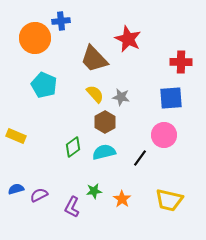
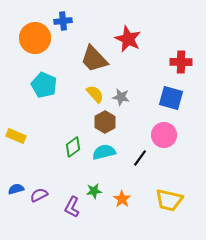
blue cross: moved 2 px right
blue square: rotated 20 degrees clockwise
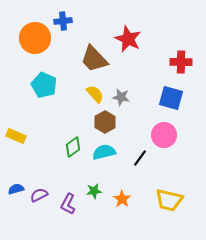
purple L-shape: moved 4 px left, 3 px up
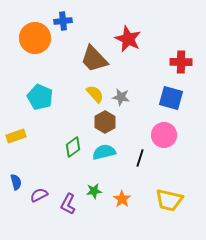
cyan pentagon: moved 4 px left, 12 px down
yellow rectangle: rotated 42 degrees counterclockwise
black line: rotated 18 degrees counterclockwise
blue semicircle: moved 7 px up; rotated 91 degrees clockwise
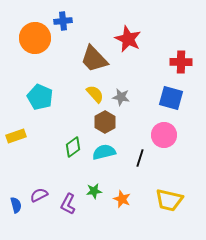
blue semicircle: moved 23 px down
orange star: rotated 12 degrees counterclockwise
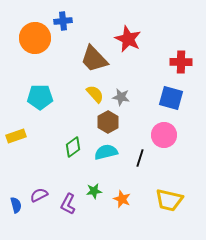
cyan pentagon: rotated 25 degrees counterclockwise
brown hexagon: moved 3 px right
cyan semicircle: moved 2 px right
